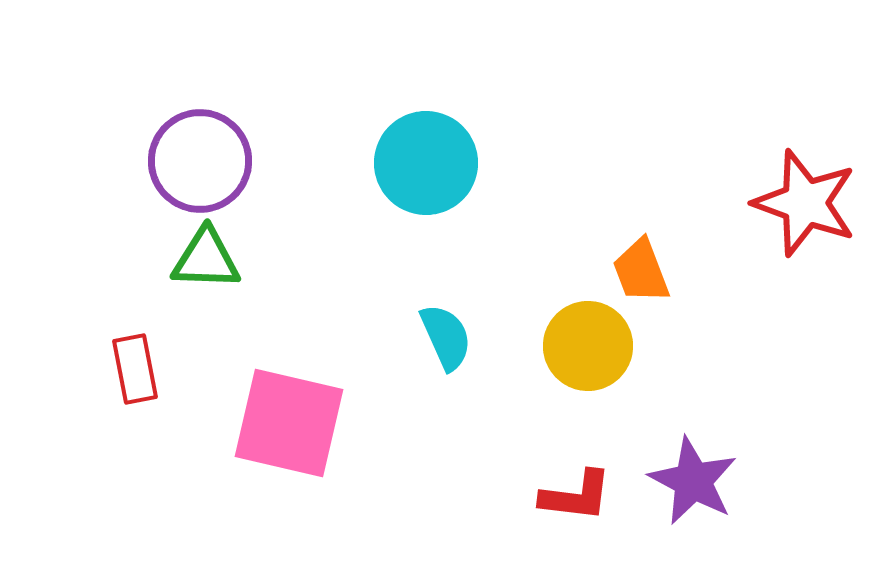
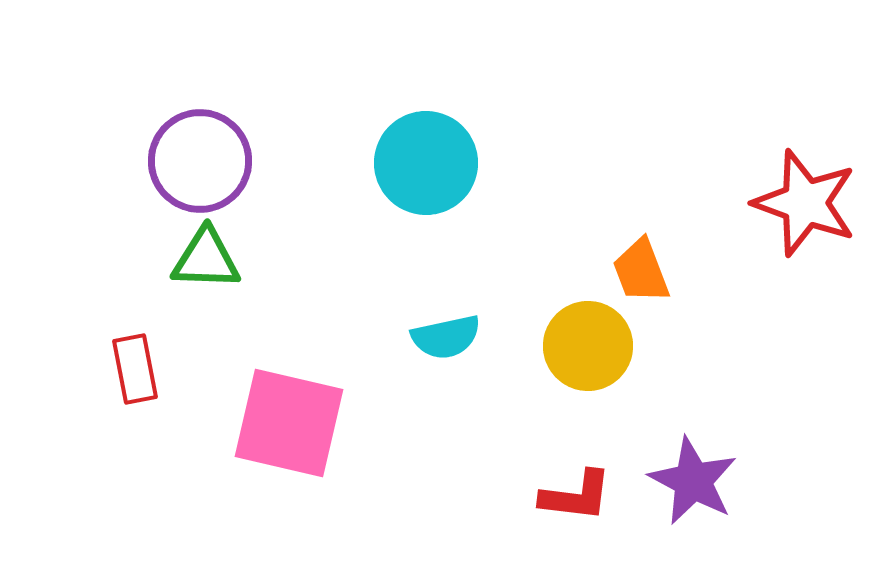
cyan semicircle: rotated 102 degrees clockwise
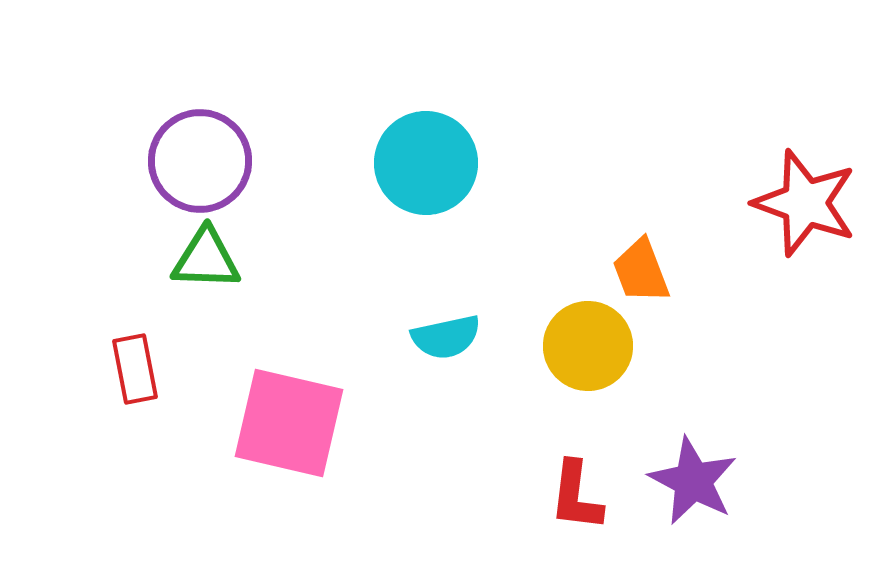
red L-shape: rotated 90 degrees clockwise
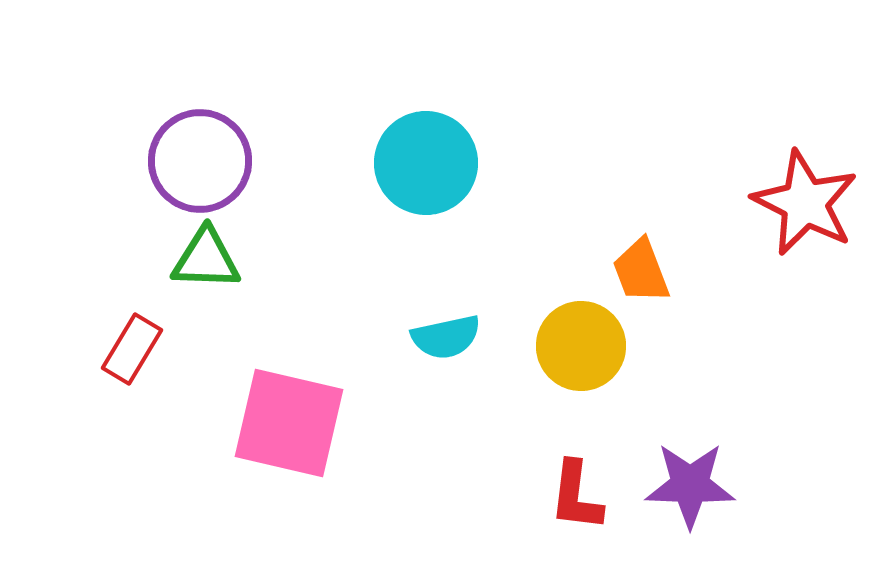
red star: rotated 7 degrees clockwise
yellow circle: moved 7 px left
red rectangle: moved 3 px left, 20 px up; rotated 42 degrees clockwise
purple star: moved 3 px left, 4 px down; rotated 26 degrees counterclockwise
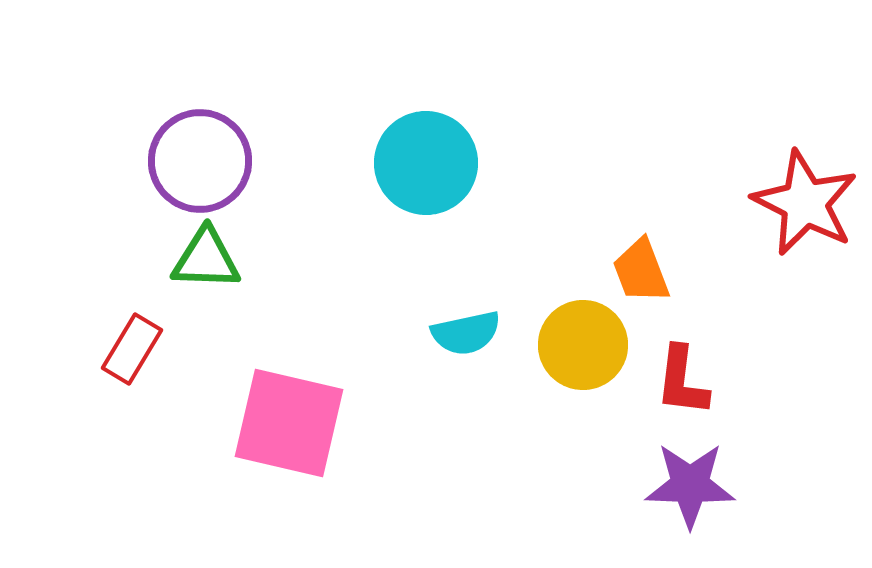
cyan semicircle: moved 20 px right, 4 px up
yellow circle: moved 2 px right, 1 px up
red L-shape: moved 106 px right, 115 px up
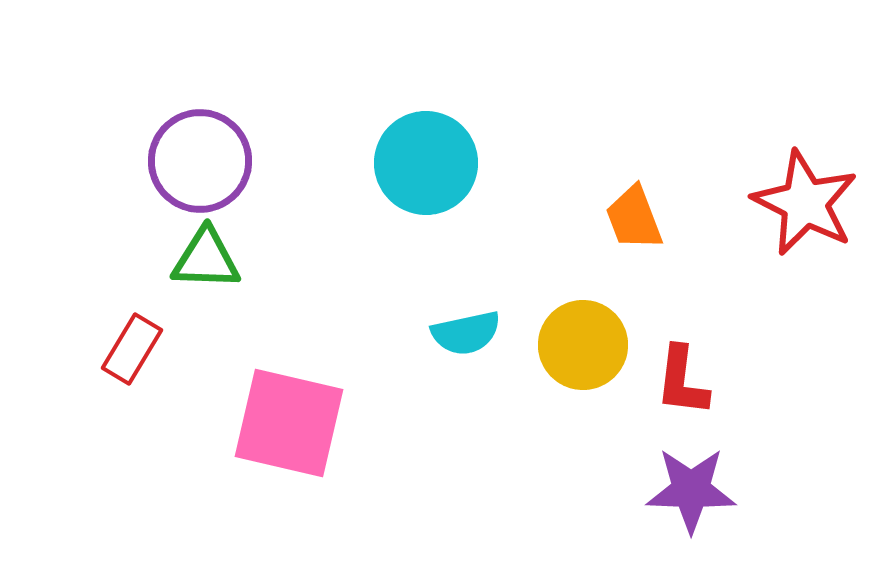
orange trapezoid: moved 7 px left, 53 px up
purple star: moved 1 px right, 5 px down
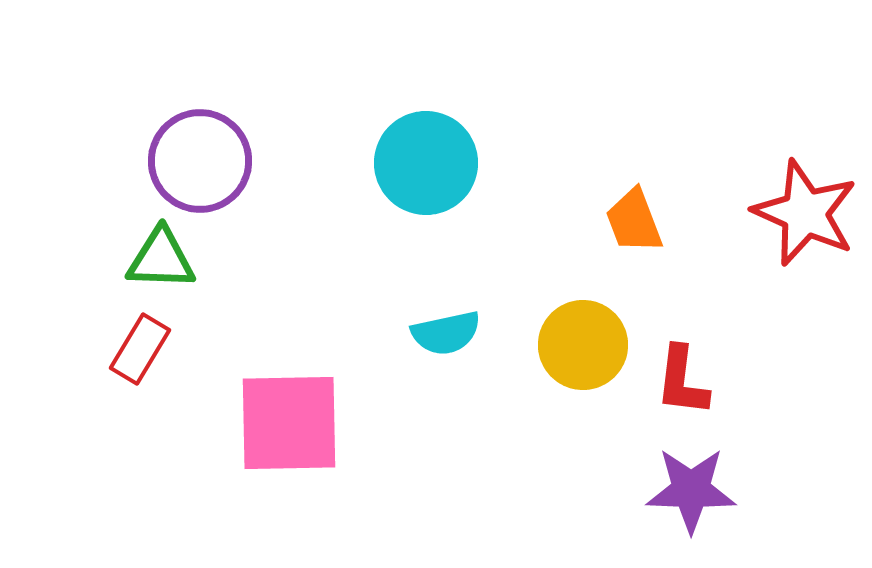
red star: moved 10 px down; rotated 3 degrees counterclockwise
orange trapezoid: moved 3 px down
green triangle: moved 45 px left
cyan semicircle: moved 20 px left
red rectangle: moved 8 px right
pink square: rotated 14 degrees counterclockwise
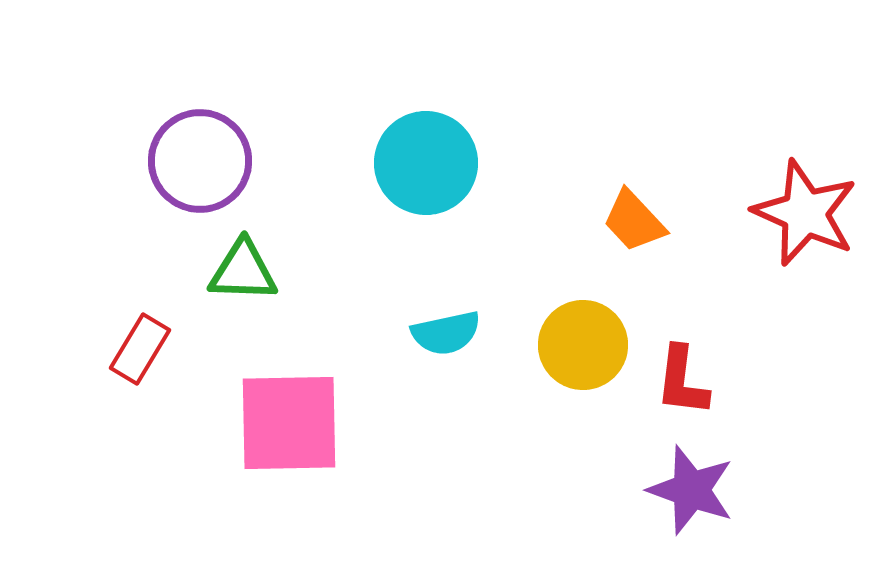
orange trapezoid: rotated 22 degrees counterclockwise
green triangle: moved 82 px right, 12 px down
purple star: rotated 18 degrees clockwise
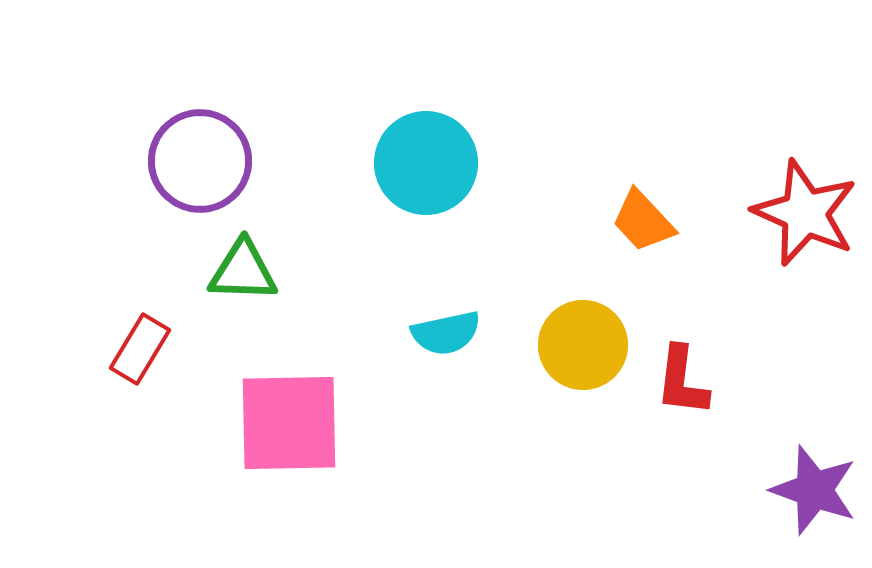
orange trapezoid: moved 9 px right
purple star: moved 123 px right
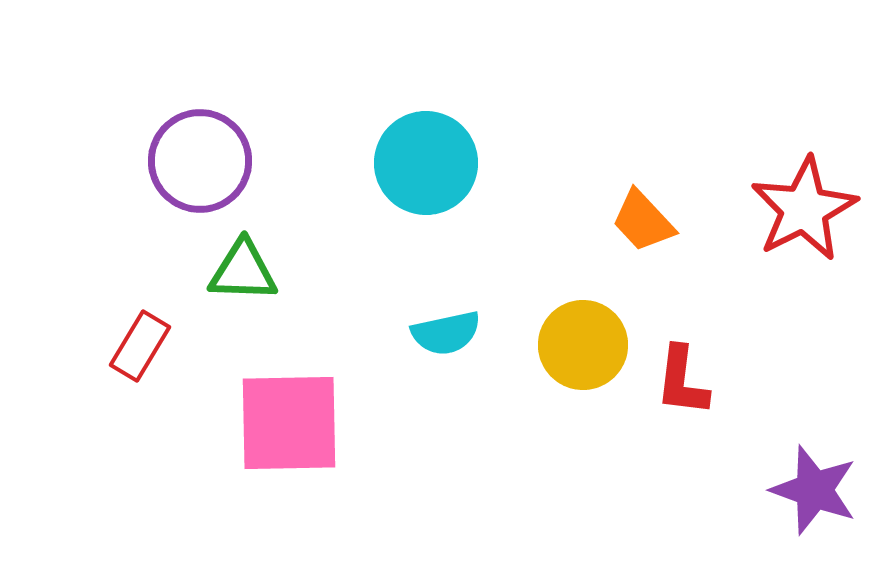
red star: moved 1 px left, 4 px up; rotated 21 degrees clockwise
red rectangle: moved 3 px up
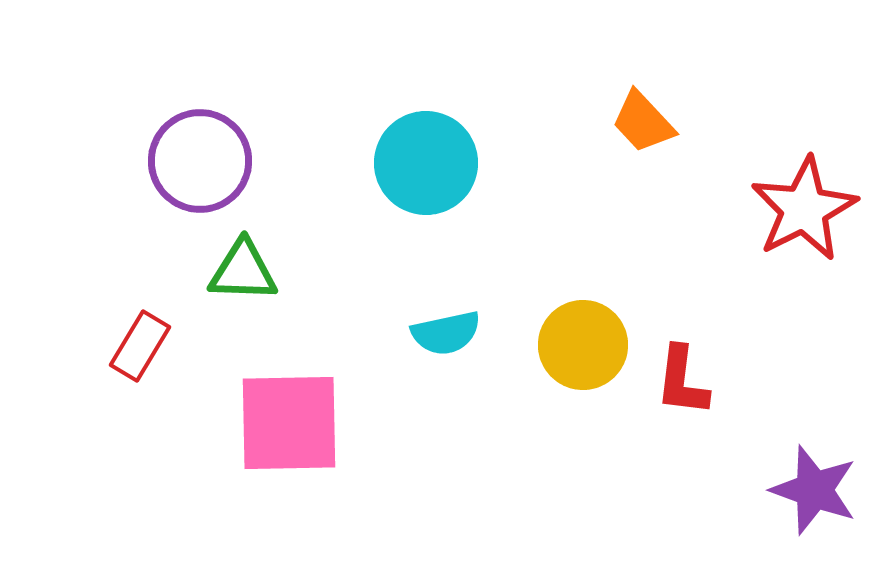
orange trapezoid: moved 99 px up
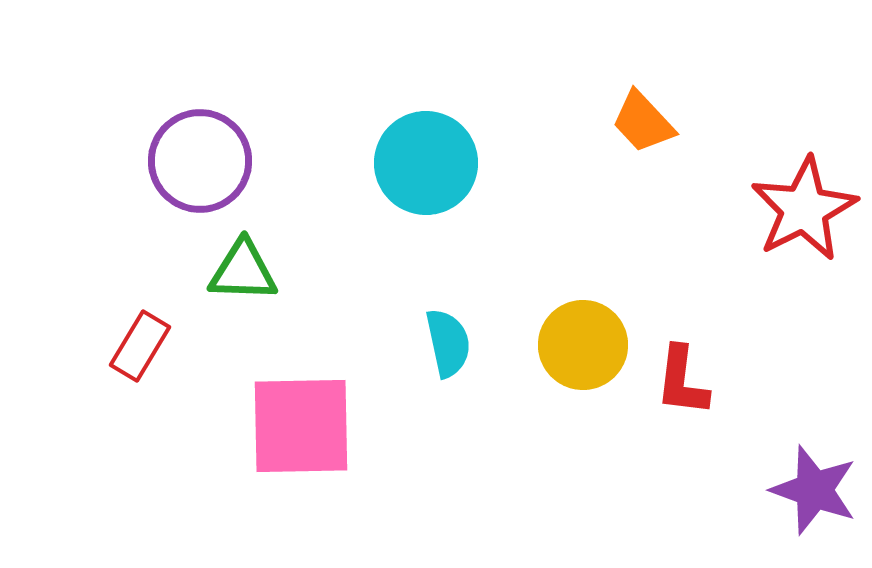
cyan semicircle: moved 2 px right, 10 px down; rotated 90 degrees counterclockwise
pink square: moved 12 px right, 3 px down
